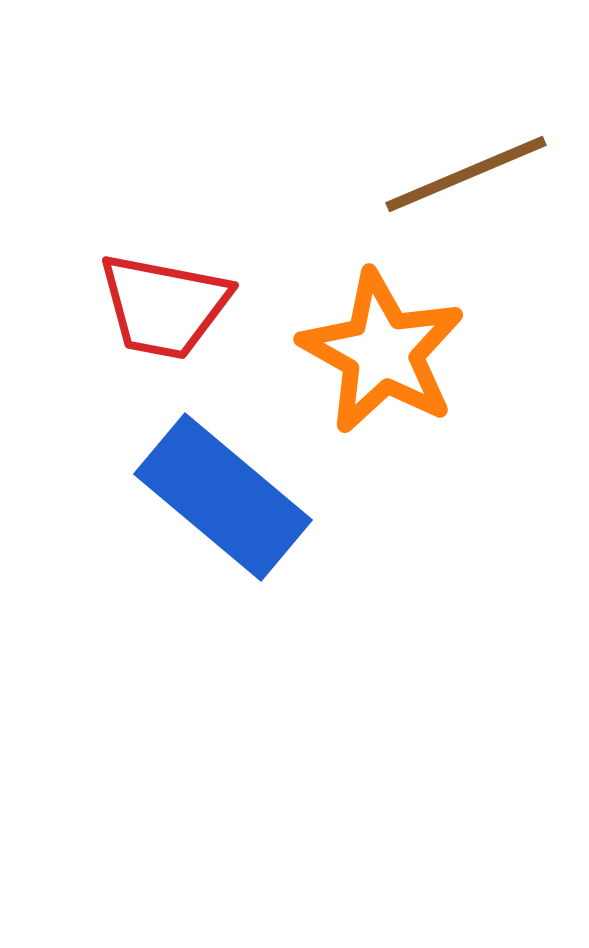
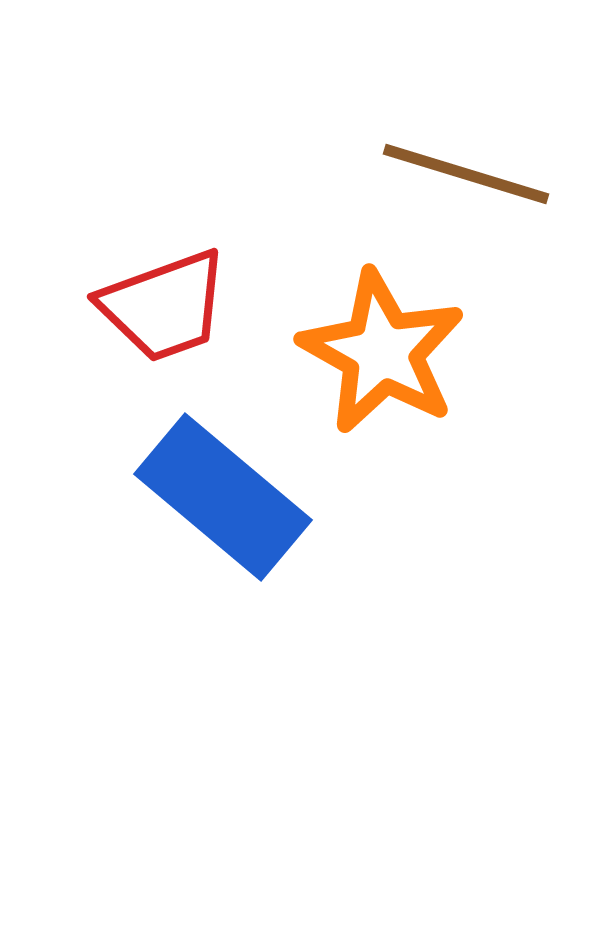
brown line: rotated 40 degrees clockwise
red trapezoid: rotated 31 degrees counterclockwise
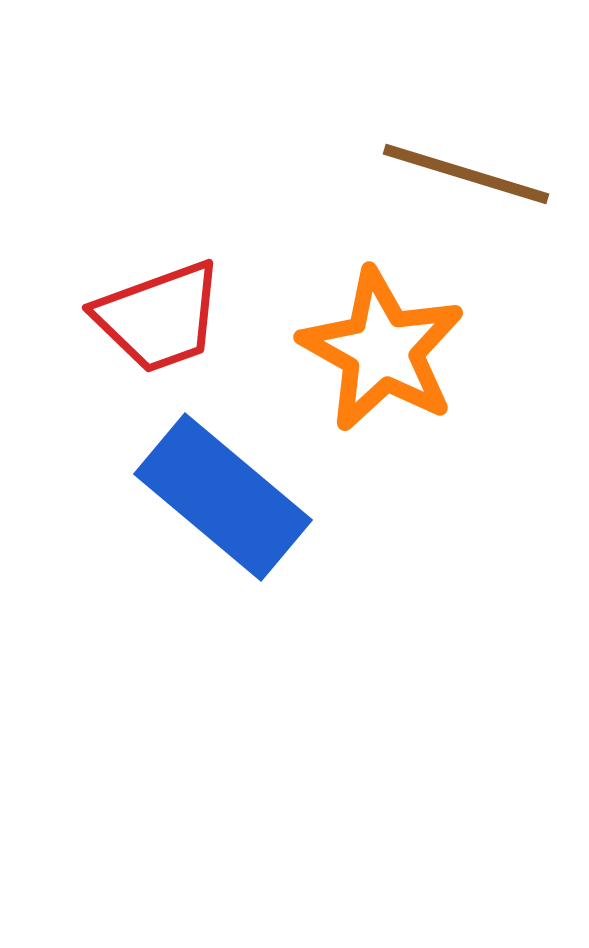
red trapezoid: moved 5 px left, 11 px down
orange star: moved 2 px up
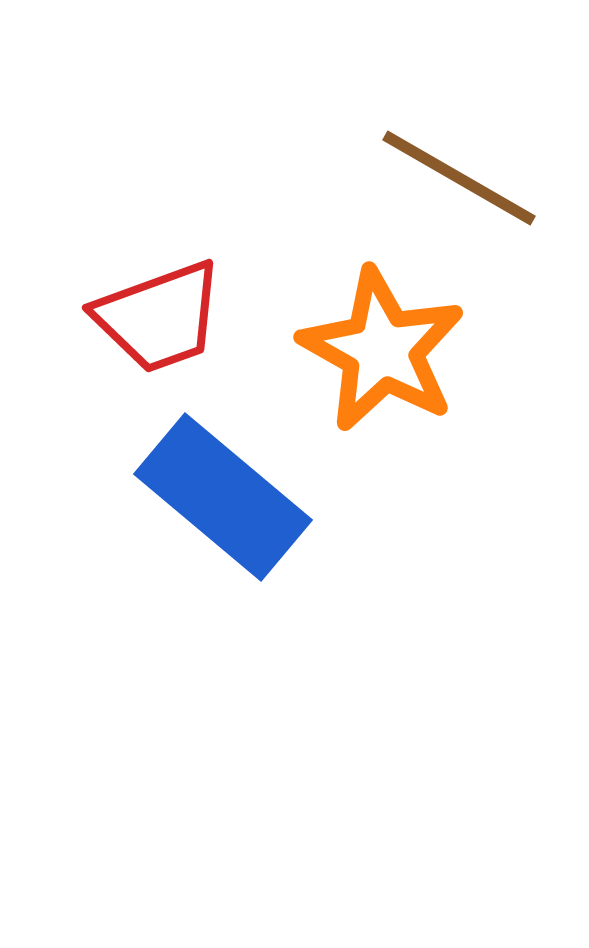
brown line: moved 7 px left, 4 px down; rotated 13 degrees clockwise
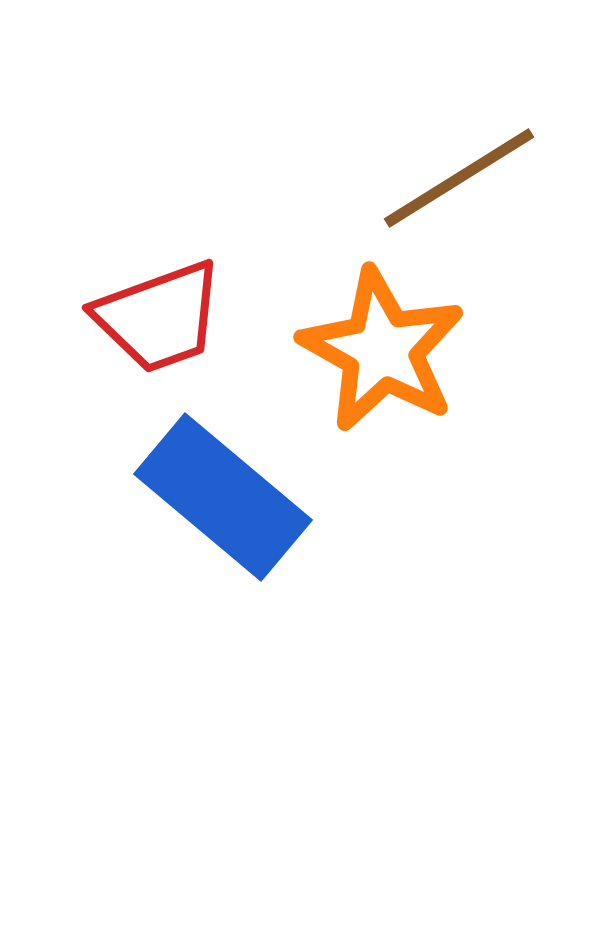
brown line: rotated 62 degrees counterclockwise
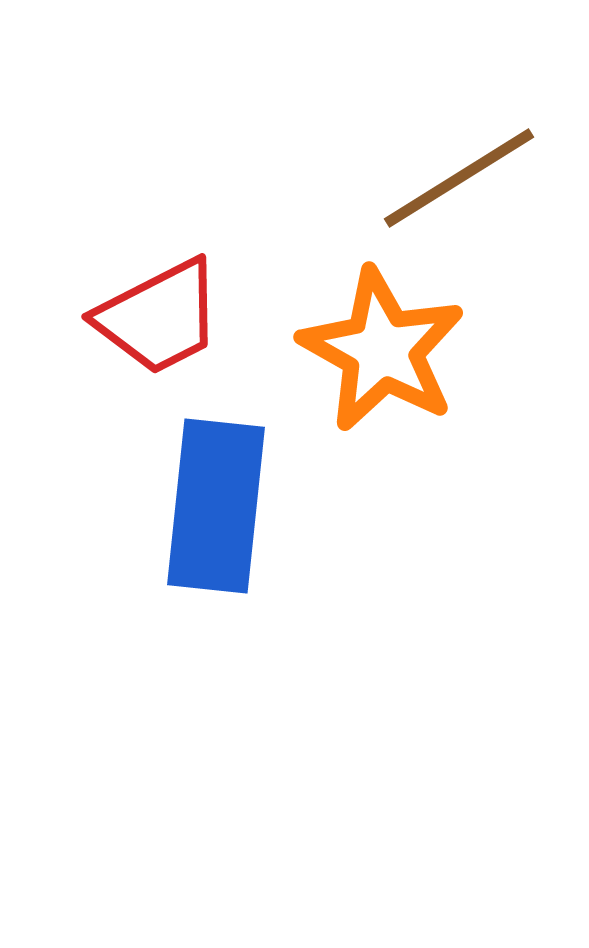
red trapezoid: rotated 7 degrees counterclockwise
blue rectangle: moved 7 px left, 9 px down; rotated 56 degrees clockwise
